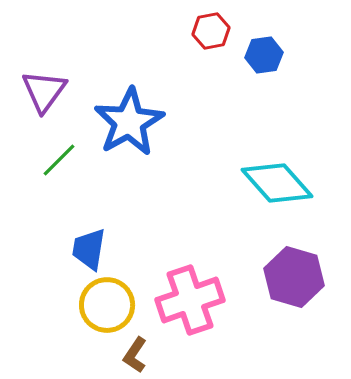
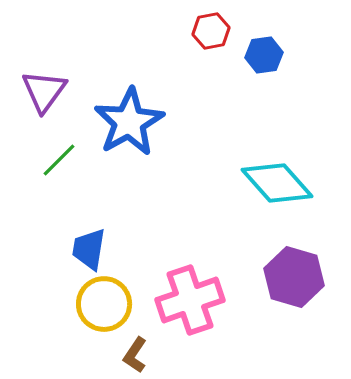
yellow circle: moved 3 px left, 1 px up
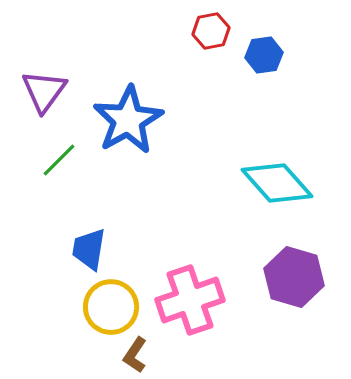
blue star: moved 1 px left, 2 px up
yellow circle: moved 7 px right, 3 px down
